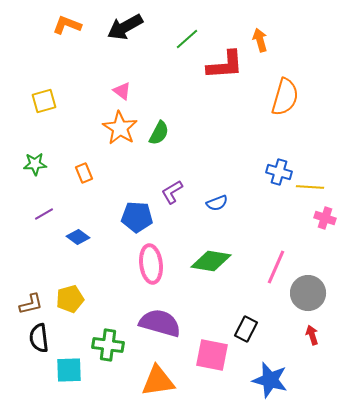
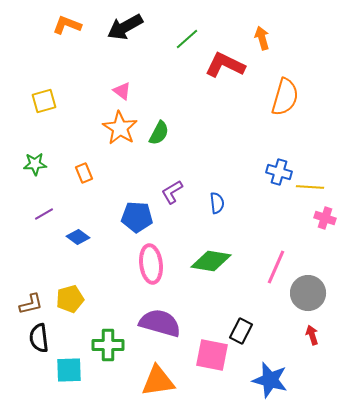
orange arrow: moved 2 px right, 2 px up
red L-shape: rotated 150 degrees counterclockwise
blue semicircle: rotated 75 degrees counterclockwise
black rectangle: moved 5 px left, 2 px down
green cross: rotated 8 degrees counterclockwise
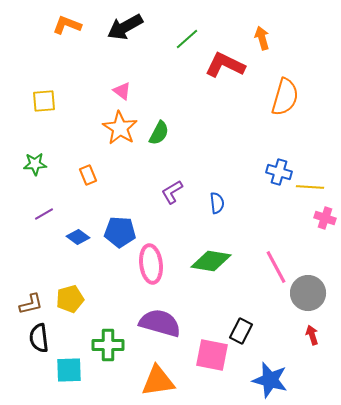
yellow square: rotated 10 degrees clockwise
orange rectangle: moved 4 px right, 2 px down
blue pentagon: moved 17 px left, 15 px down
pink line: rotated 52 degrees counterclockwise
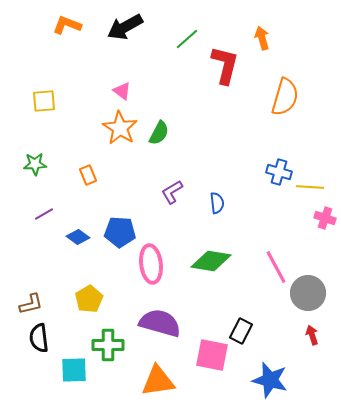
red L-shape: rotated 78 degrees clockwise
yellow pentagon: moved 19 px right; rotated 16 degrees counterclockwise
cyan square: moved 5 px right
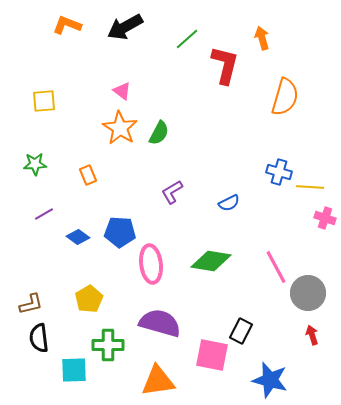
blue semicircle: moved 12 px right; rotated 70 degrees clockwise
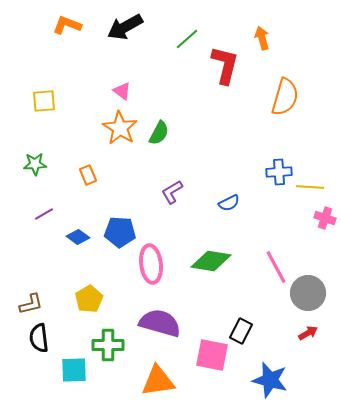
blue cross: rotated 20 degrees counterclockwise
red arrow: moved 4 px left, 2 px up; rotated 78 degrees clockwise
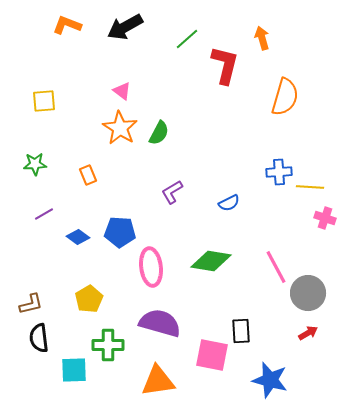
pink ellipse: moved 3 px down
black rectangle: rotated 30 degrees counterclockwise
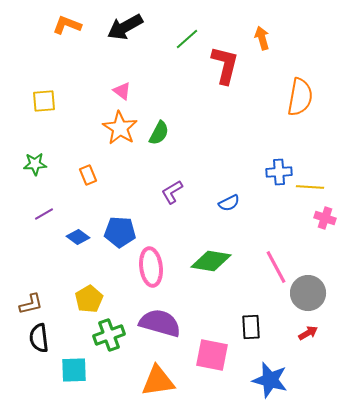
orange semicircle: moved 15 px right; rotated 6 degrees counterclockwise
black rectangle: moved 10 px right, 4 px up
green cross: moved 1 px right, 10 px up; rotated 20 degrees counterclockwise
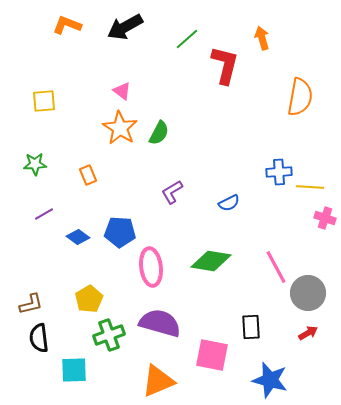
orange triangle: rotated 15 degrees counterclockwise
